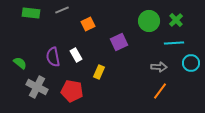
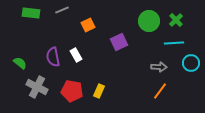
orange square: moved 1 px down
yellow rectangle: moved 19 px down
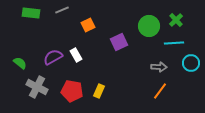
green circle: moved 5 px down
purple semicircle: rotated 72 degrees clockwise
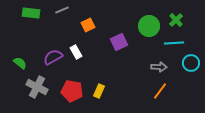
white rectangle: moved 3 px up
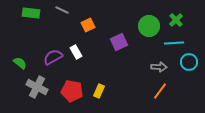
gray line: rotated 48 degrees clockwise
cyan circle: moved 2 px left, 1 px up
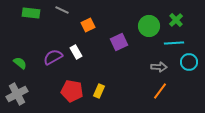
gray cross: moved 20 px left, 7 px down; rotated 35 degrees clockwise
